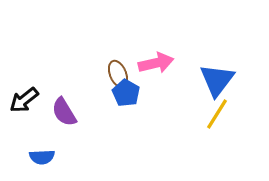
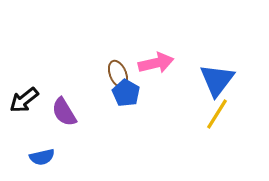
blue semicircle: rotated 10 degrees counterclockwise
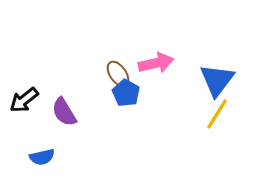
brown ellipse: rotated 12 degrees counterclockwise
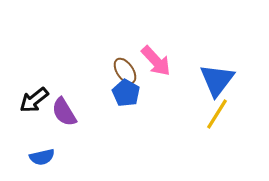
pink arrow: moved 2 px up; rotated 60 degrees clockwise
brown ellipse: moved 7 px right, 3 px up
black arrow: moved 10 px right
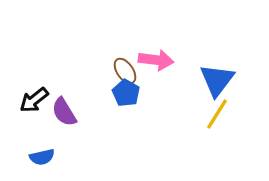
pink arrow: moved 1 px up; rotated 40 degrees counterclockwise
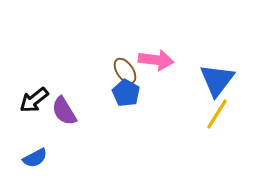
purple semicircle: moved 1 px up
blue semicircle: moved 7 px left, 1 px down; rotated 15 degrees counterclockwise
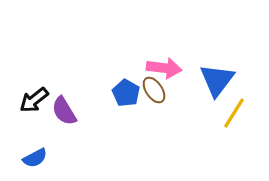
pink arrow: moved 8 px right, 8 px down
brown ellipse: moved 29 px right, 19 px down
yellow line: moved 17 px right, 1 px up
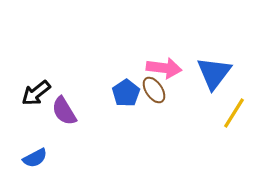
blue triangle: moved 3 px left, 7 px up
blue pentagon: rotated 8 degrees clockwise
black arrow: moved 2 px right, 7 px up
